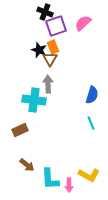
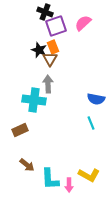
blue semicircle: moved 4 px right, 4 px down; rotated 84 degrees clockwise
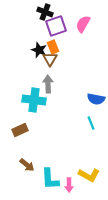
pink semicircle: moved 1 px down; rotated 18 degrees counterclockwise
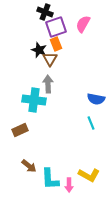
purple square: moved 1 px down
orange rectangle: moved 3 px right, 3 px up
brown arrow: moved 2 px right, 1 px down
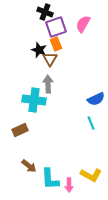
blue semicircle: rotated 36 degrees counterclockwise
yellow L-shape: moved 2 px right
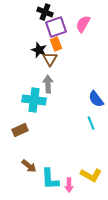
blue semicircle: rotated 78 degrees clockwise
